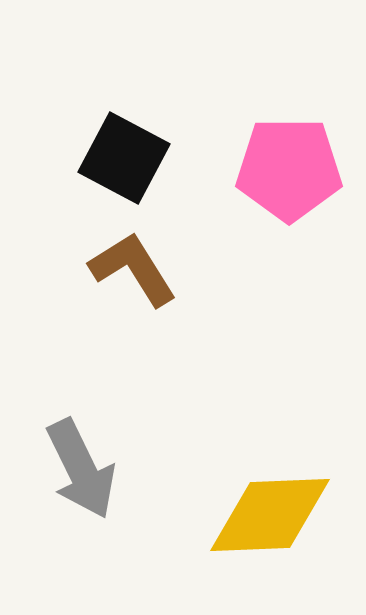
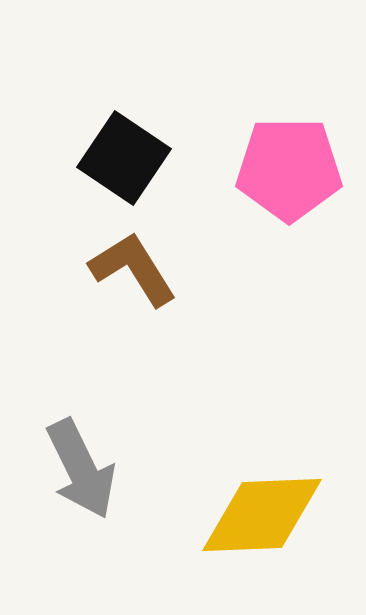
black square: rotated 6 degrees clockwise
yellow diamond: moved 8 px left
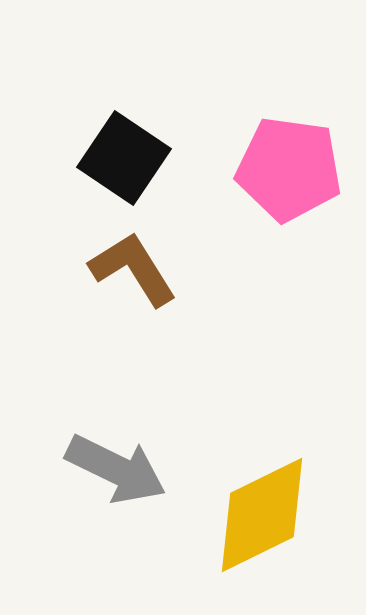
pink pentagon: rotated 8 degrees clockwise
gray arrow: moved 35 px right; rotated 38 degrees counterclockwise
yellow diamond: rotated 24 degrees counterclockwise
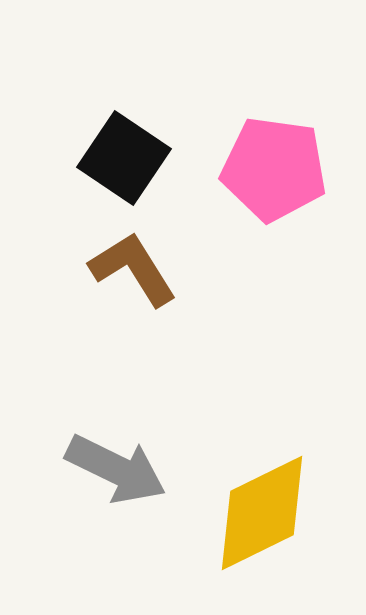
pink pentagon: moved 15 px left
yellow diamond: moved 2 px up
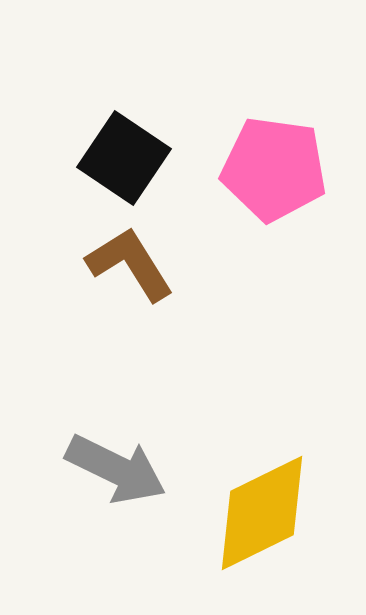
brown L-shape: moved 3 px left, 5 px up
